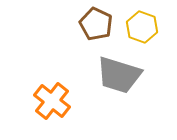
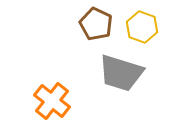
gray trapezoid: moved 2 px right, 2 px up
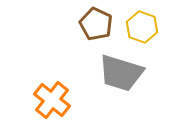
orange cross: moved 1 px up
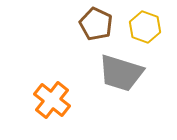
yellow hexagon: moved 3 px right
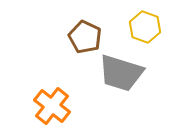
brown pentagon: moved 11 px left, 13 px down
orange cross: moved 6 px down
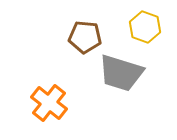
brown pentagon: rotated 20 degrees counterclockwise
orange cross: moved 3 px left, 3 px up
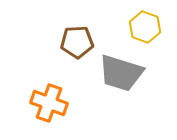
brown pentagon: moved 8 px left, 5 px down; rotated 8 degrees counterclockwise
orange cross: rotated 18 degrees counterclockwise
